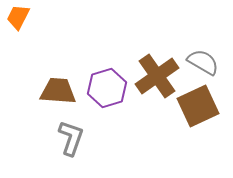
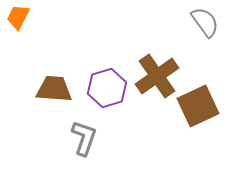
gray semicircle: moved 2 px right, 40 px up; rotated 24 degrees clockwise
brown trapezoid: moved 4 px left, 2 px up
gray L-shape: moved 13 px right
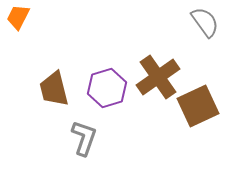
brown cross: moved 1 px right, 1 px down
brown trapezoid: rotated 108 degrees counterclockwise
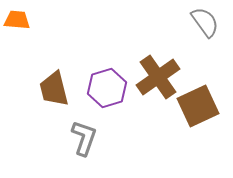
orange trapezoid: moved 1 px left, 3 px down; rotated 68 degrees clockwise
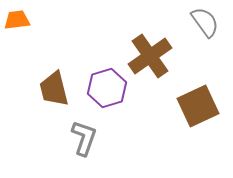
orange trapezoid: rotated 12 degrees counterclockwise
brown cross: moved 8 px left, 21 px up
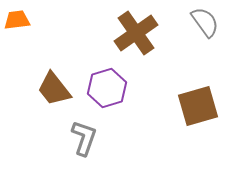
brown cross: moved 14 px left, 23 px up
brown trapezoid: rotated 24 degrees counterclockwise
brown square: rotated 9 degrees clockwise
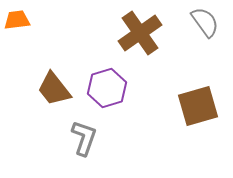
brown cross: moved 4 px right
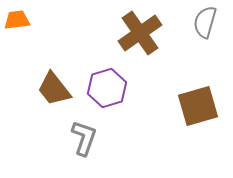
gray semicircle: rotated 128 degrees counterclockwise
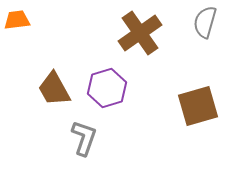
brown trapezoid: rotated 9 degrees clockwise
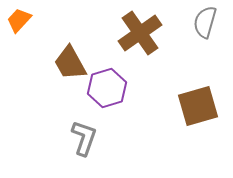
orange trapezoid: moved 2 px right; rotated 40 degrees counterclockwise
brown trapezoid: moved 16 px right, 26 px up
